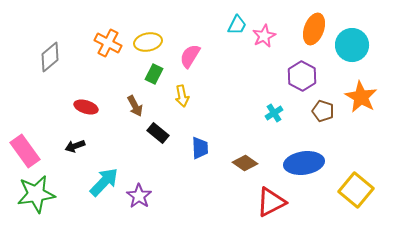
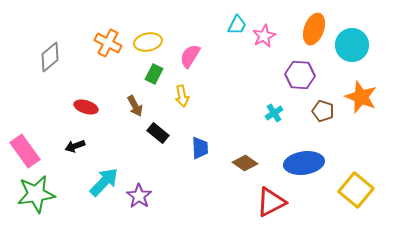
purple hexagon: moved 2 px left, 1 px up; rotated 24 degrees counterclockwise
orange star: rotated 8 degrees counterclockwise
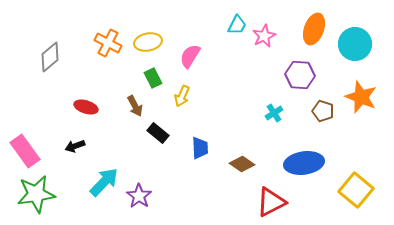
cyan circle: moved 3 px right, 1 px up
green rectangle: moved 1 px left, 4 px down; rotated 54 degrees counterclockwise
yellow arrow: rotated 35 degrees clockwise
brown diamond: moved 3 px left, 1 px down
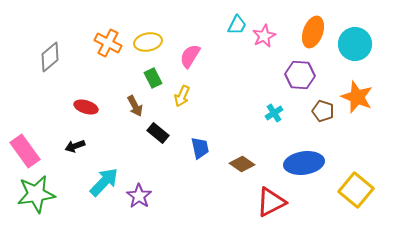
orange ellipse: moved 1 px left, 3 px down
orange star: moved 4 px left
blue trapezoid: rotated 10 degrees counterclockwise
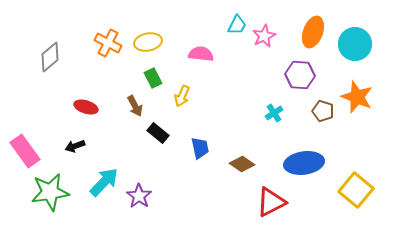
pink semicircle: moved 11 px right, 2 px up; rotated 65 degrees clockwise
green star: moved 14 px right, 2 px up
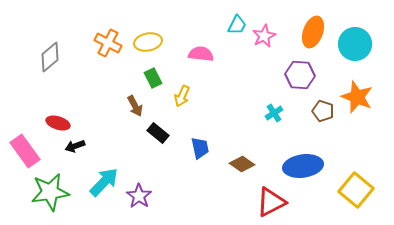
red ellipse: moved 28 px left, 16 px down
blue ellipse: moved 1 px left, 3 px down
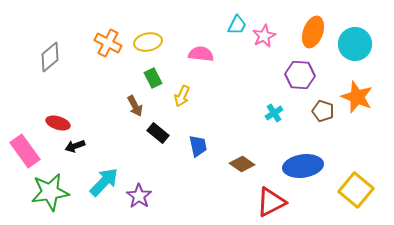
blue trapezoid: moved 2 px left, 2 px up
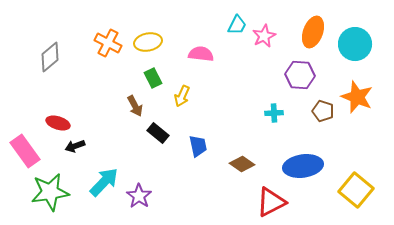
cyan cross: rotated 30 degrees clockwise
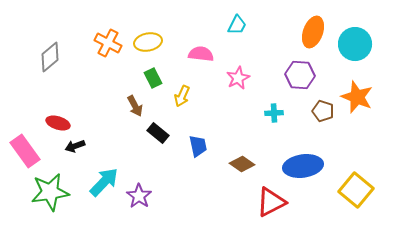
pink star: moved 26 px left, 42 px down
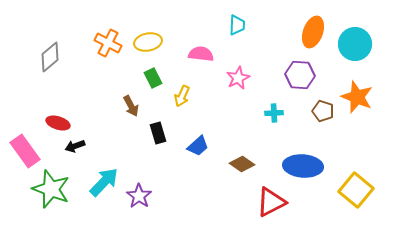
cyan trapezoid: rotated 25 degrees counterclockwise
brown arrow: moved 4 px left
black rectangle: rotated 35 degrees clockwise
blue trapezoid: rotated 60 degrees clockwise
blue ellipse: rotated 12 degrees clockwise
green star: moved 1 px right, 3 px up; rotated 30 degrees clockwise
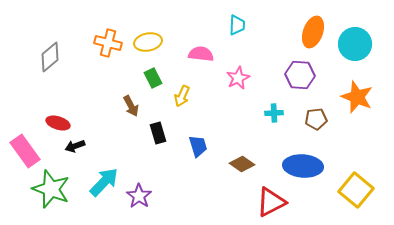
orange cross: rotated 12 degrees counterclockwise
brown pentagon: moved 7 px left, 8 px down; rotated 25 degrees counterclockwise
blue trapezoid: rotated 65 degrees counterclockwise
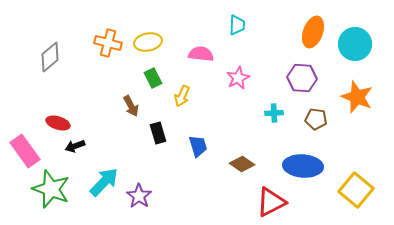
purple hexagon: moved 2 px right, 3 px down
brown pentagon: rotated 15 degrees clockwise
